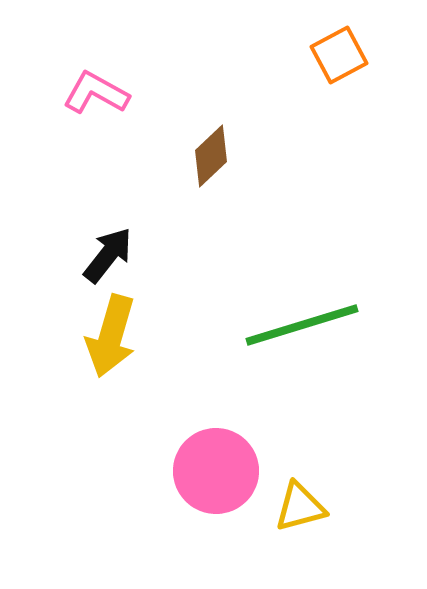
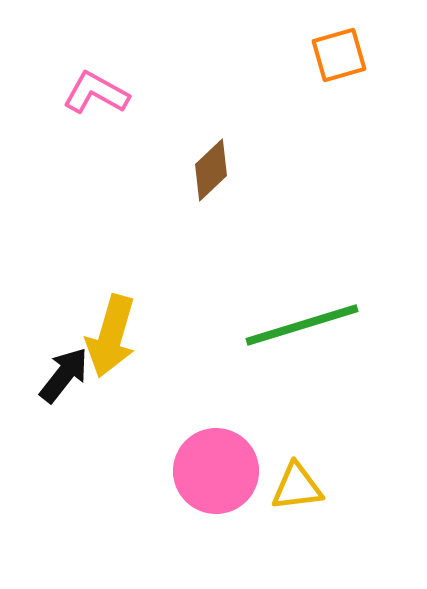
orange square: rotated 12 degrees clockwise
brown diamond: moved 14 px down
black arrow: moved 44 px left, 120 px down
yellow triangle: moved 3 px left, 20 px up; rotated 8 degrees clockwise
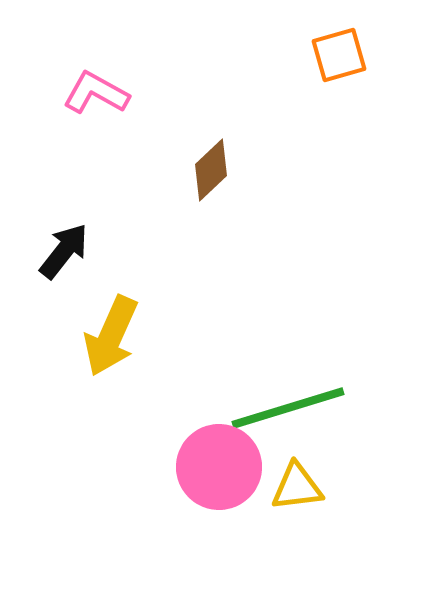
green line: moved 14 px left, 83 px down
yellow arrow: rotated 8 degrees clockwise
black arrow: moved 124 px up
pink circle: moved 3 px right, 4 px up
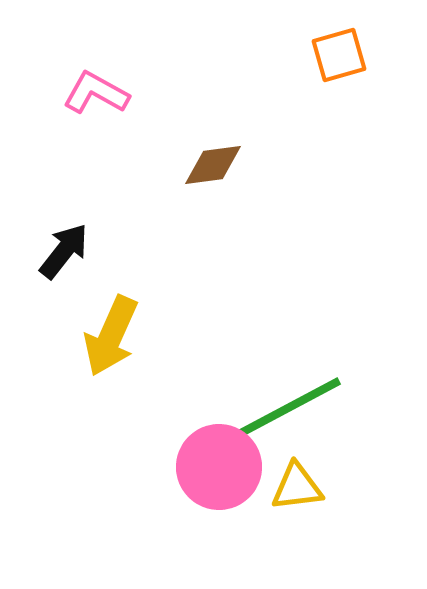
brown diamond: moved 2 px right, 5 px up; rotated 36 degrees clockwise
green line: rotated 11 degrees counterclockwise
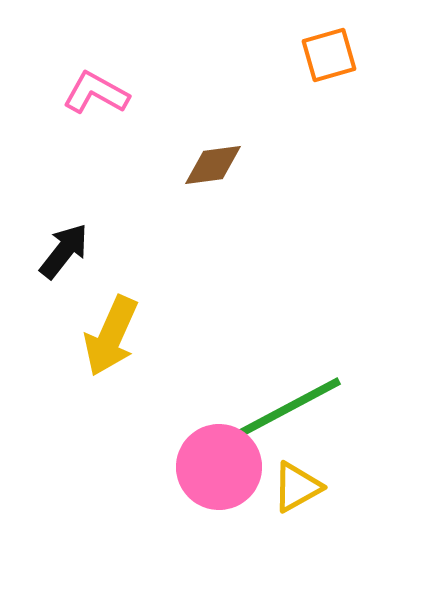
orange square: moved 10 px left
yellow triangle: rotated 22 degrees counterclockwise
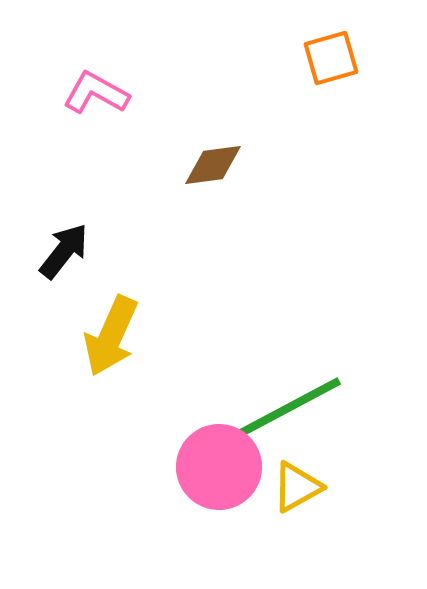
orange square: moved 2 px right, 3 px down
